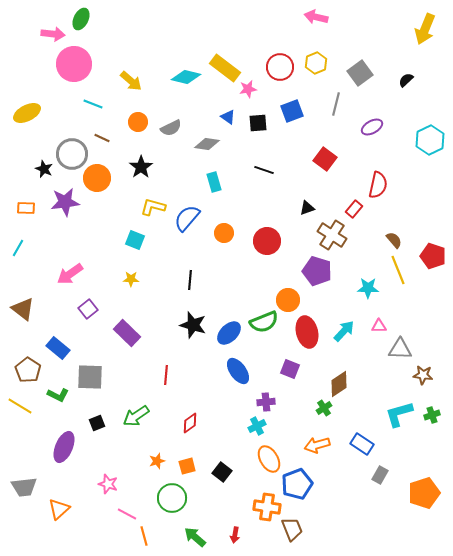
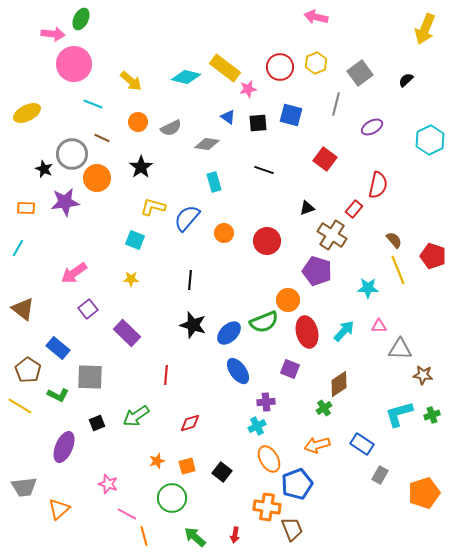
blue square at (292, 111): moved 1 px left, 4 px down; rotated 35 degrees clockwise
pink arrow at (70, 274): moved 4 px right, 1 px up
red diamond at (190, 423): rotated 20 degrees clockwise
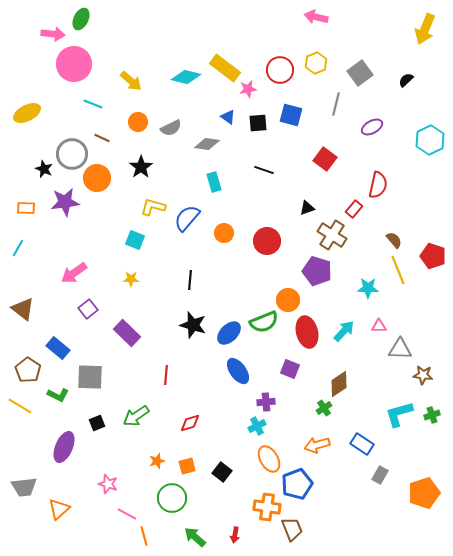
red circle at (280, 67): moved 3 px down
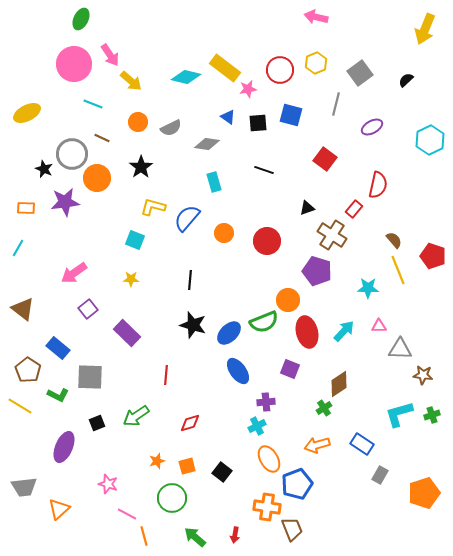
pink arrow at (53, 34): moved 57 px right, 21 px down; rotated 50 degrees clockwise
